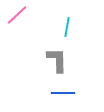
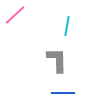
pink line: moved 2 px left
cyan line: moved 1 px up
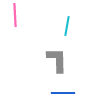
pink line: rotated 50 degrees counterclockwise
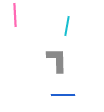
blue line: moved 2 px down
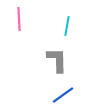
pink line: moved 4 px right, 4 px down
blue line: rotated 35 degrees counterclockwise
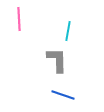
cyan line: moved 1 px right, 5 px down
blue line: rotated 55 degrees clockwise
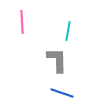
pink line: moved 3 px right, 3 px down
blue line: moved 1 px left, 2 px up
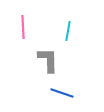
pink line: moved 1 px right, 5 px down
gray L-shape: moved 9 px left
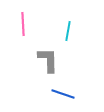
pink line: moved 3 px up
blue line: moved 1 px right, 1 px down
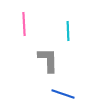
pink line: moved 1 px right
cyan line: rotated 12 degrees counterclockwise
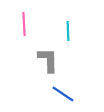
blue line: rotated 15 degrees clockwise
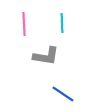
cyan line: moved 6 px left, 8 px up
gray L-shape: moved 2 px left, 4 px up; rotated 100 degrees clockwise
